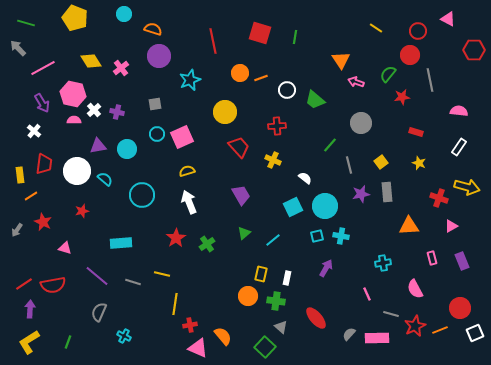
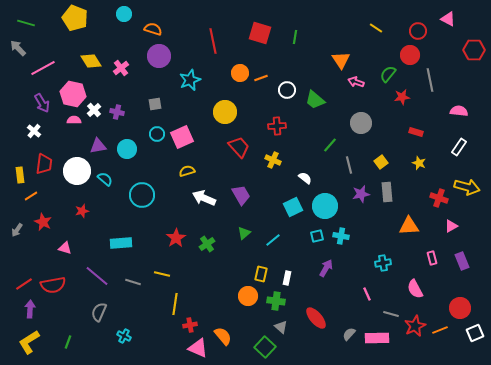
white arrow at (189, 202): moved 15 px right, 4 px up; rotated 45 degrees counterclockwise
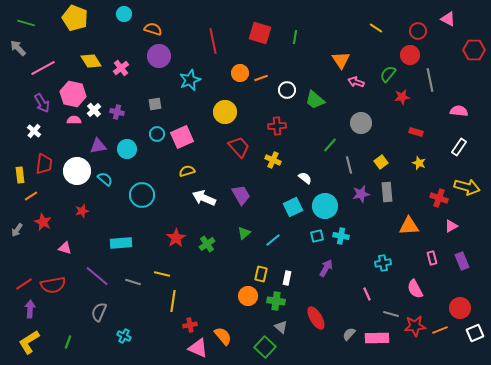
yellow line at (175, 304): moved 2 px left, 3 px up
red ellipse at (316, 318): rotated 10 degrees clockwise
red star at (415, 326): rotated 20 degrees clockwise
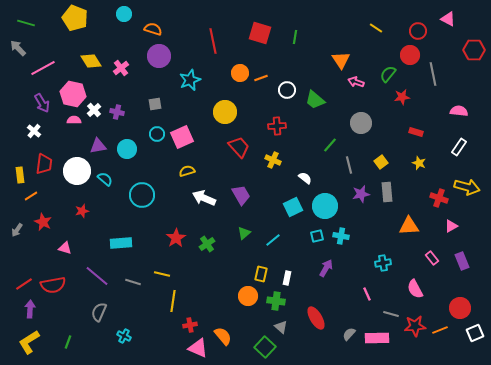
gray line at (430, 80): moved 3 px right, 6 px up
pink rectangle at (432, 258): rotated 24 degrees counterclockwise
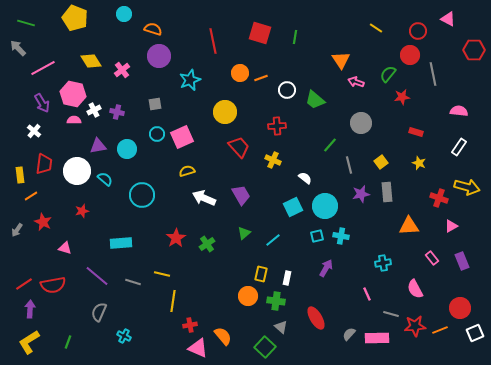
pink cross at (121, 68): moved 1 px right, 2 px down
white cross at (94, 110): rotated 16 degrees clockwise
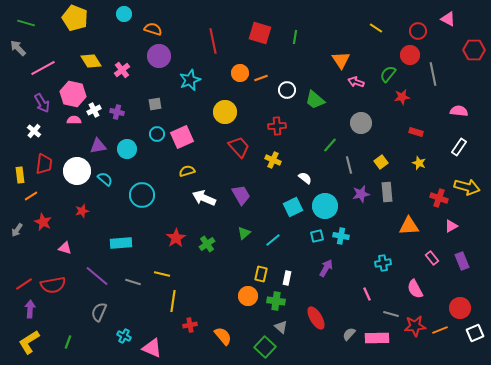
pink triangle at (198, 348): moved 46 px left
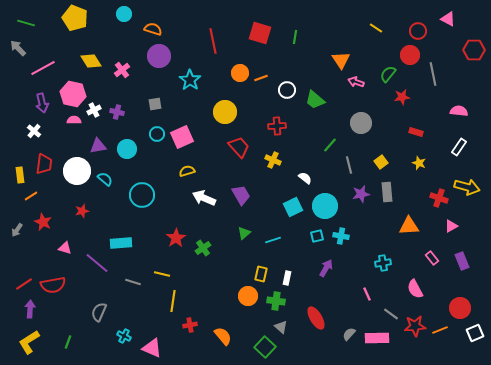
cyan star at (190, 80): rotated 15 degrees counterclockwise
purple arrow at (42, 103): rotated 18 degrees clockwise
cyan line at (273, 240): rotated 21 degrees clockwise
green cross at (207, 244): moved 4 px left, 4 px down
purple line at (97, 276): moved 13 px up
gray line at (391, 314): rotated 21 degrees clockwise
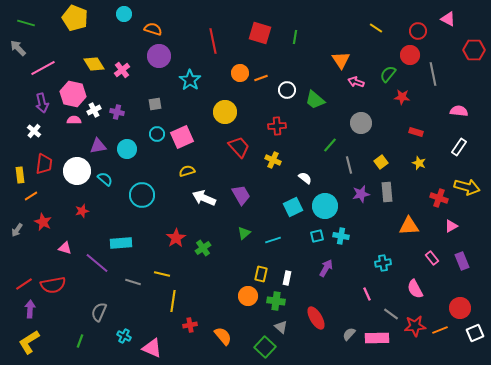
yellow diamond at (91, 61): moved 3 px right, 3 px down
red star at (402, 97): rotated 14 degrees clockwise
green line at (68, 342): moved 12 px right, 1 px up
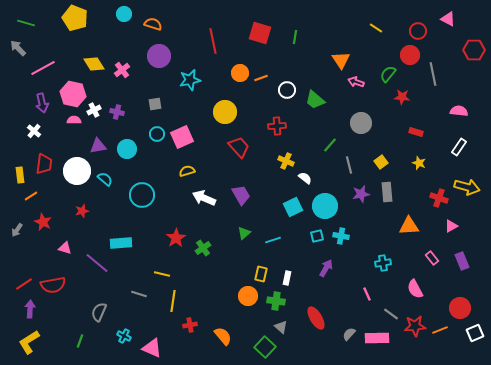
orange semicircle at (153, 29): moved 5 px up
cyan star at (190, 80): rotated 25 degrees clockwise
yellow cross at (273, 160): moved 13 px right, 1 px down
gray line at (133, 282): moved 6 px right, 12 px down
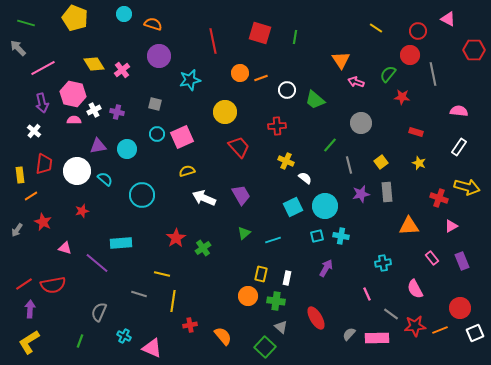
gray square at (155, 104): rotated 24 degrees clockwise
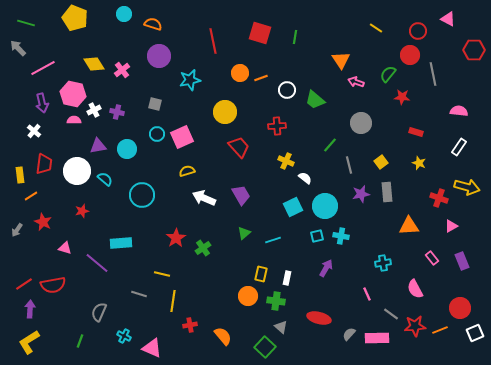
red ellipse at (316, 318): moved 3 px right; rotated 45 degrees counterclockwise
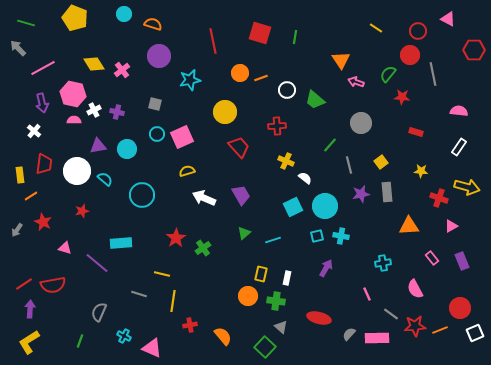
yellow star at (419, 163): moved 2 px right, 8 px down; rotated 16 degrees counterclockwise
